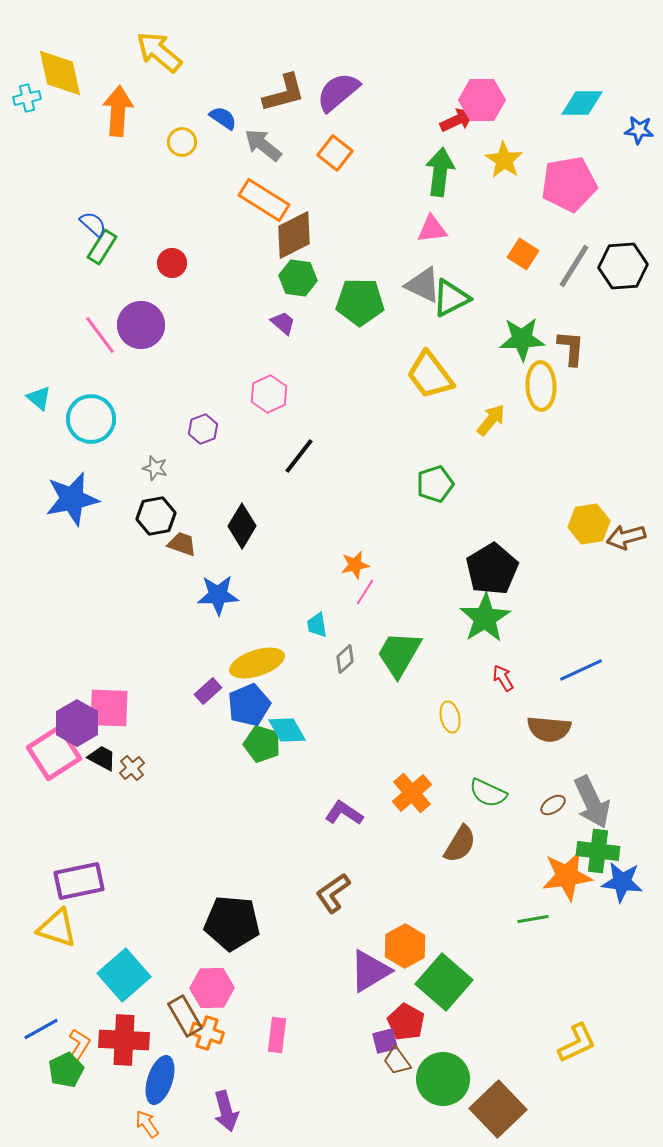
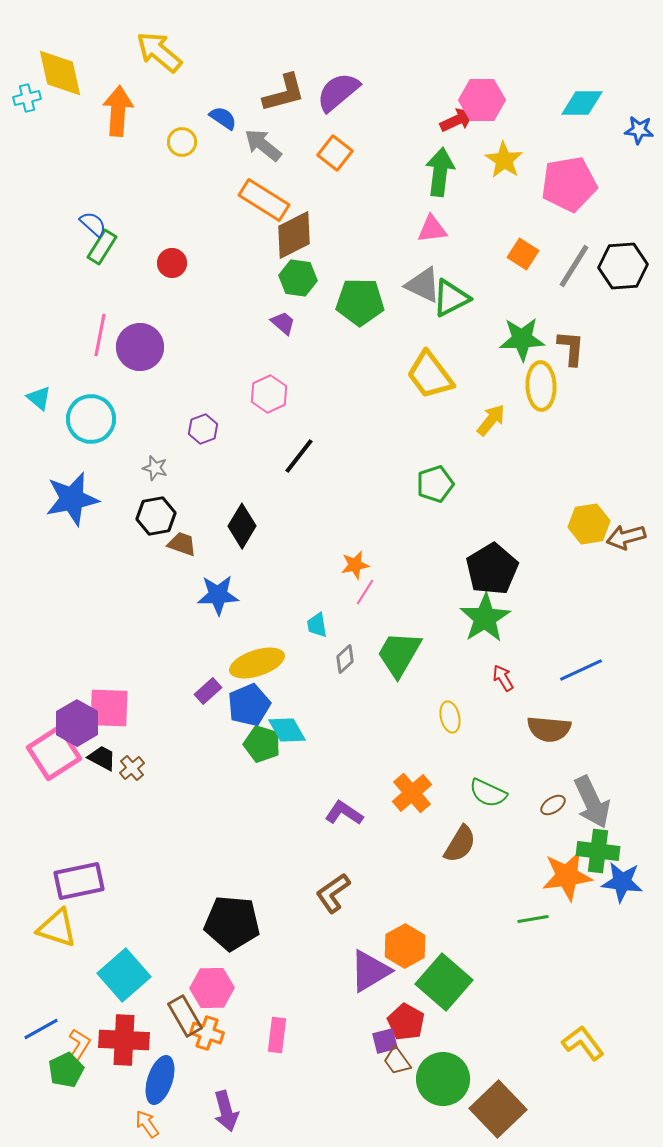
purple circle at (141, 325): moved 1 px left, 22 px down
pink line at (100, 335): rotated 48 degrees clockwise
yellow L-shape at (577, 1043): moved 6 px right; rotated 102 degrees counterclockwise
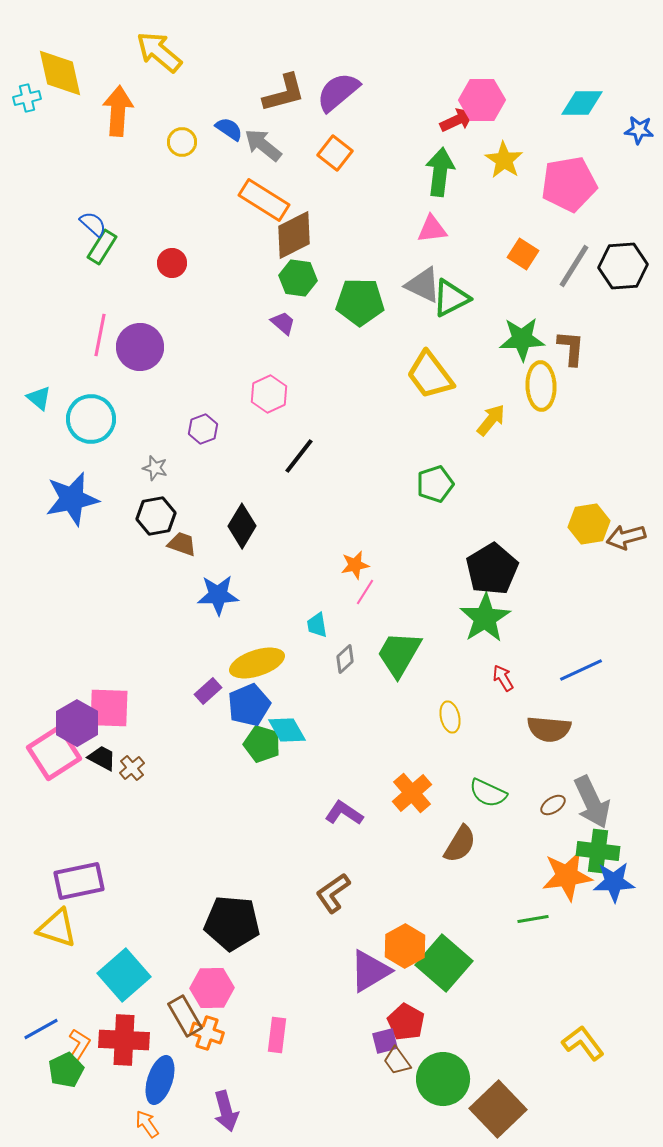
blue semicircle at (223, 118): moved 6 px right, 11 px down
blue star at (622, 882): moved 8 px left; rotated 9 degrees counterclockwise
green square at (444, 982): moved 19 px up
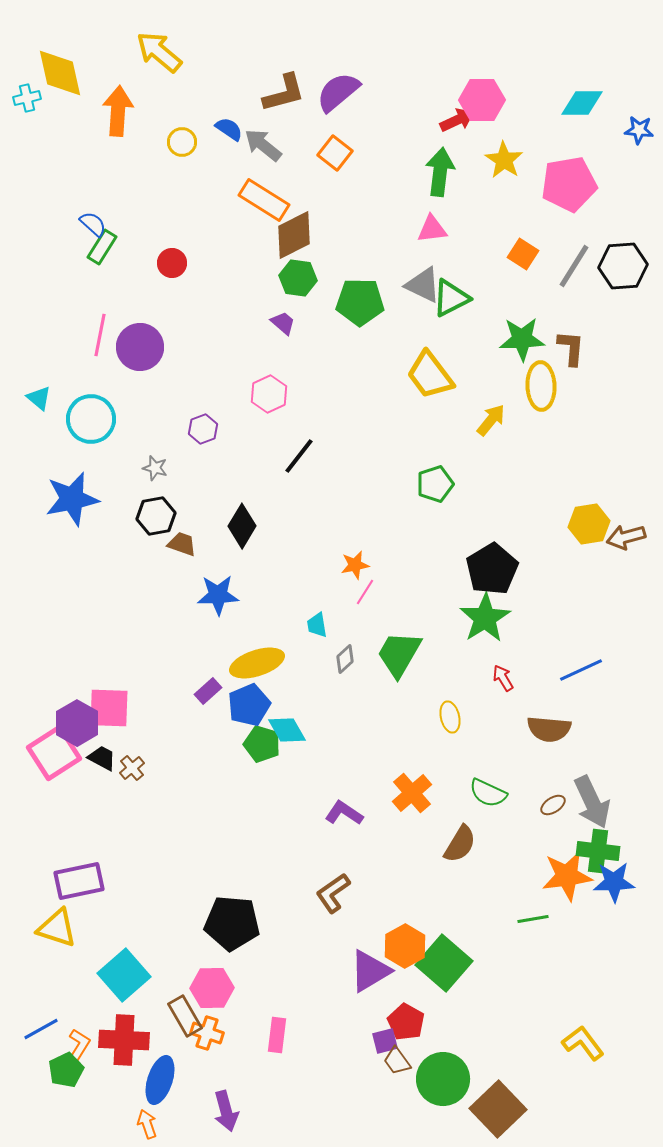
orange arrow at (147, 1124): rotated 16 degrees clockwise
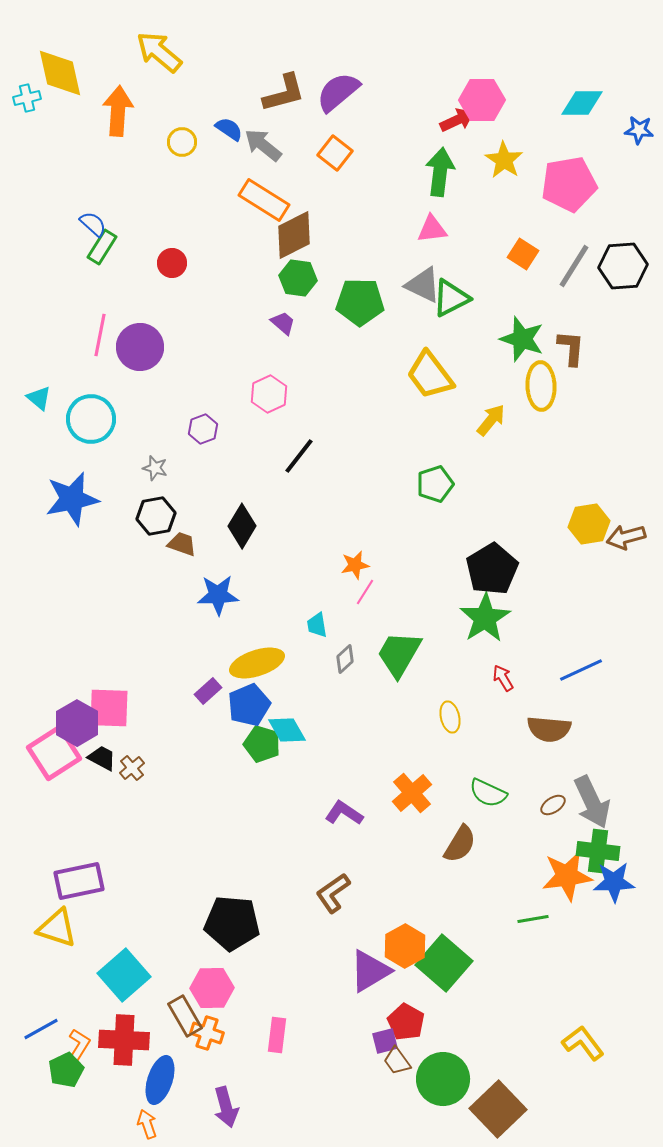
green star at (522, 339): rotated 21 degrees clockwise
purple arrow at (226, 1111): moved 4 px up
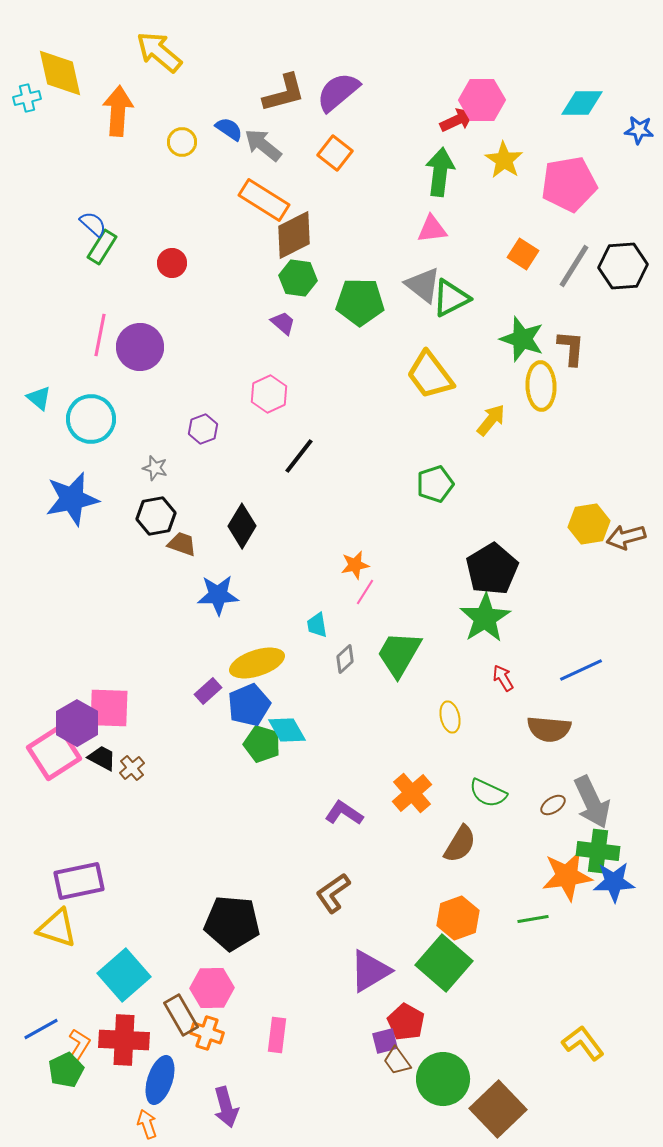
gray triangle at (423, 285): rotated 12 degrees clockwise
orange hexagon at (405, 946): moved 53 px right, 28 px up; rotated 9 degrees clockwise
brown rectangle at (185, 1016): moved 4 px left, 1 px up
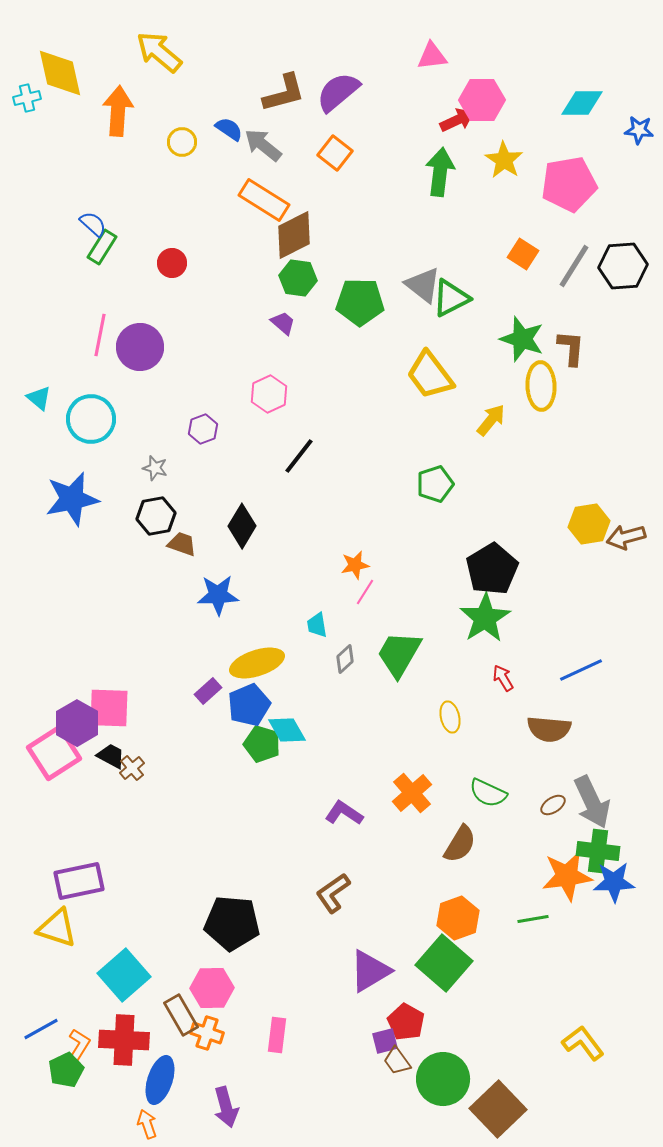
pink triangle at (432, 229): moved 173 px up
black trapezoid at (102, 758): moved 9 px right, 2 px up
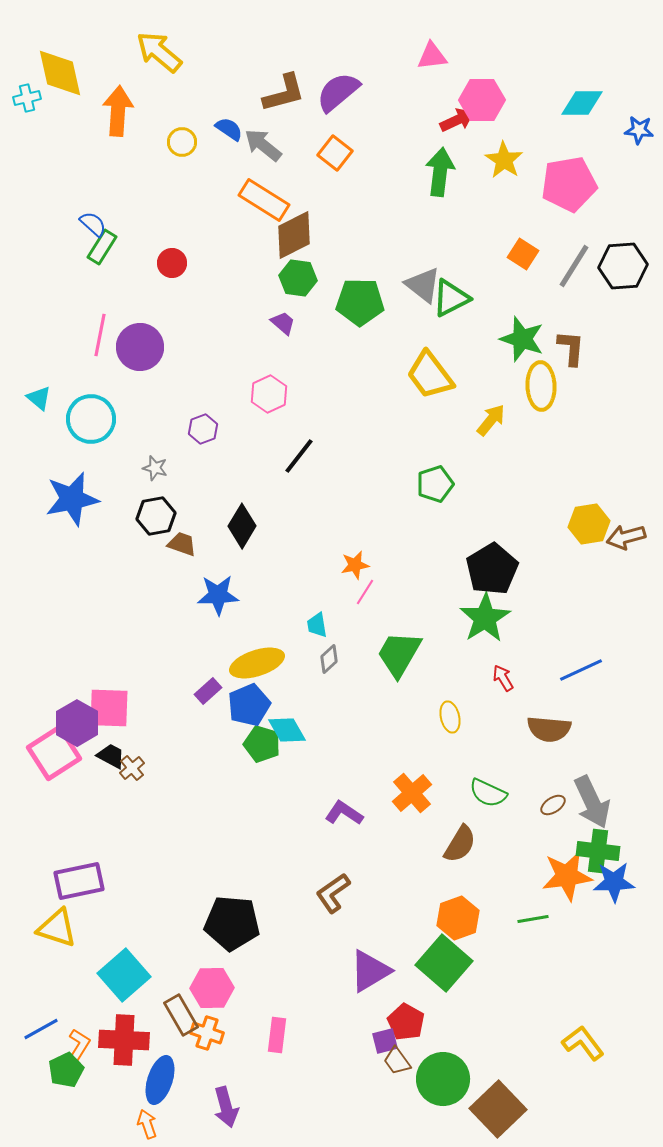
gray diamond at (345, 659): moved 16 px left
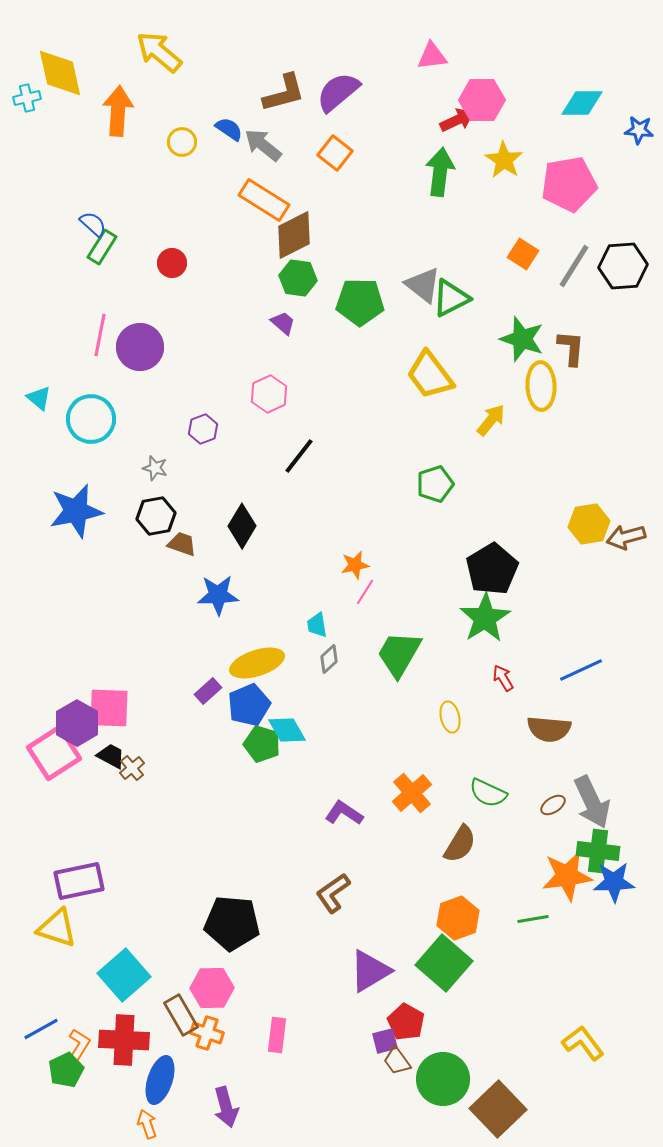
blue star at (72, 499): moved 4 px right, 12 px down
